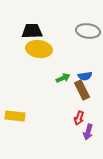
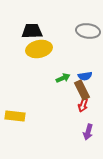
yellow ellipse: rotated 20 degrees counterclockwise
red arrow: moved 4 px right, 13 px up
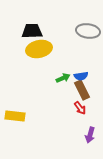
blue semicircle: moved 4 px left
red arrow: moved 3 px left, 3 px down; rotated 56 degrees counterclockwise
purple arrow: moved 2 px right, 3 px down
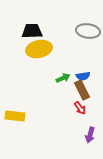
blue semicircle: moved 2 px right
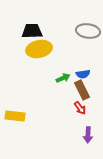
blue semicircle: moved 2 px up
purple arrow: moved 2 px left; rotated 14 degrees counterclockwise
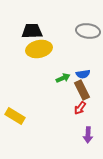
red arrow: rotated 72 degrees clockwise
yellow rectangle: rotated 24 degrees clockwise
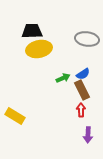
gray ellipse: moved 1 px left, 8 px down
blue semicircle: rotated 24 degrees counterclockwise
red arrow: moved 1 px right, 2 px down; rotated 144 degrees clockwise
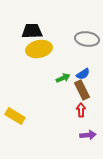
purple arrow: rotated 98 degrees counterclockwise
